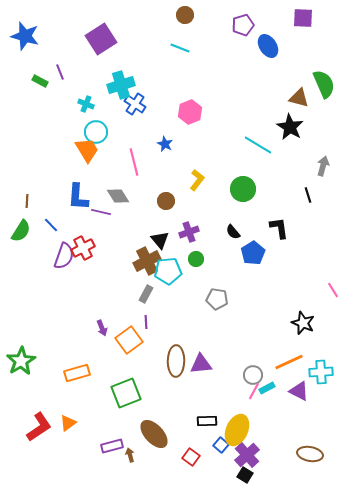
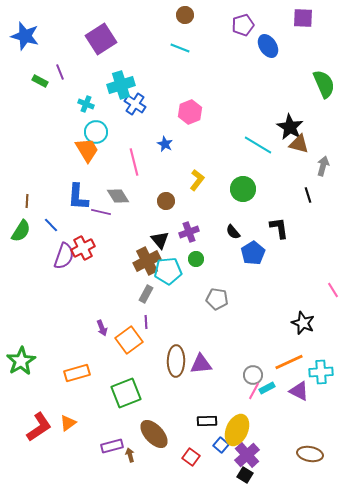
brown triangle at (299, 98): moved 46 px down
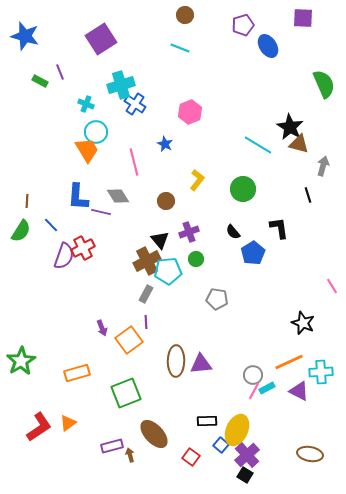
pink line at (333, 290): moved 1 px left, 4 px up
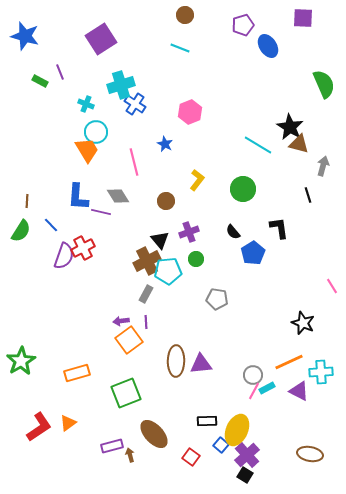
purple arrow at (102, 328): moved 19 px right, 7 px up; rotated 105 degrees clockwise
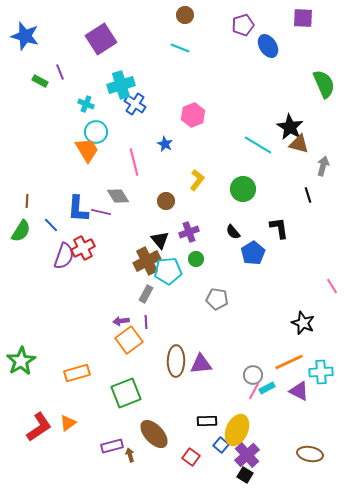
pink hexagon at (190, 112): moved 3 px right, 3 px down
blue L-shape at (78, 197): moved 12 px down
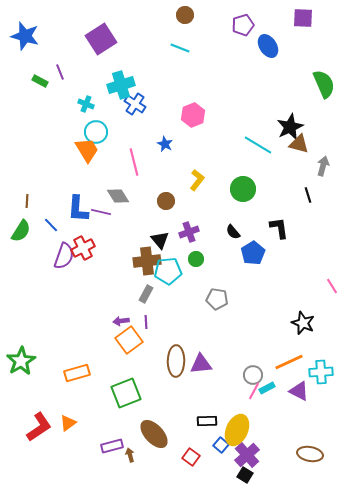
black star at (290, 127): rotated 16 degrees clockwise
brown cross at (147, 261): rotated 20 degrees clockwise
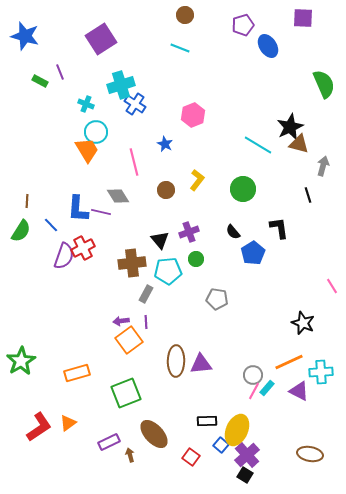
brown circle at (166, 201): moved 11 px up
brown cross at (147, 261): moved 15 px left, 2 px down
cyan rectangle at (267, 388): rotated 21 degrees counterclockwise
purple rectangle at (112, 446): moved 3 px left, 4 px up; rotated 10 degrees counterclockwise
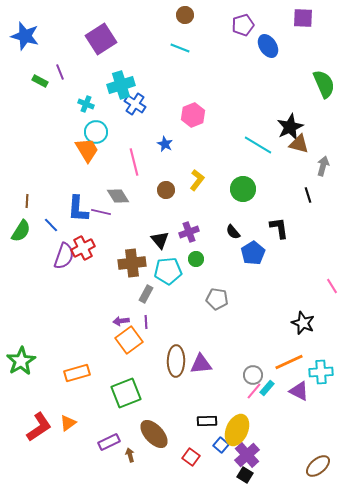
pink line at (254, 391): rotated 12 degrees clockwise
brown ellipse at (310, 454): moved 8 px right, 12 px down; rotated 50 degrees counterclockwise
